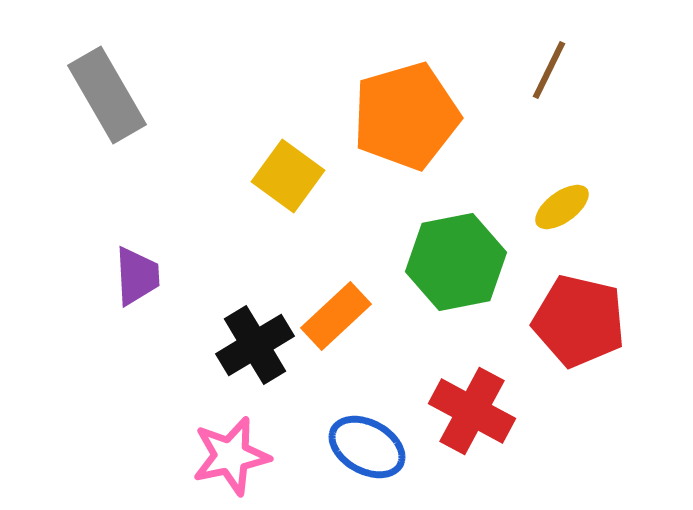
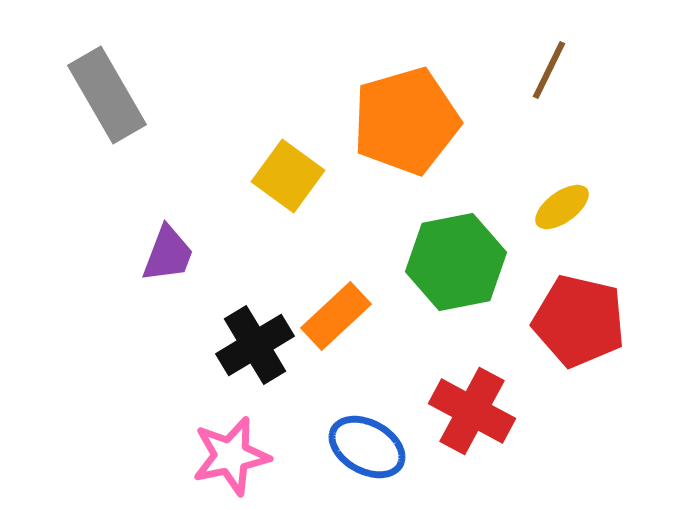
orange pentagon: moved 5 px down
purple trapezoid: moved 31 px right, 22 px up; rotated 24 degrees clockwise
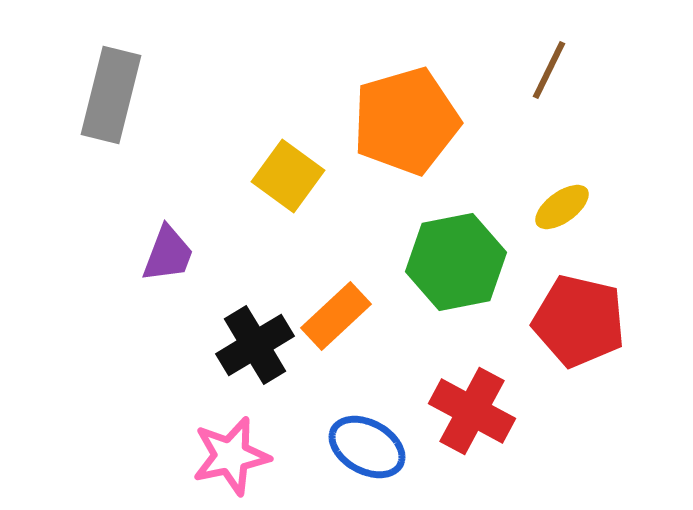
gray rectangle: moved 4 px right; rotated 44 degrees clockwise
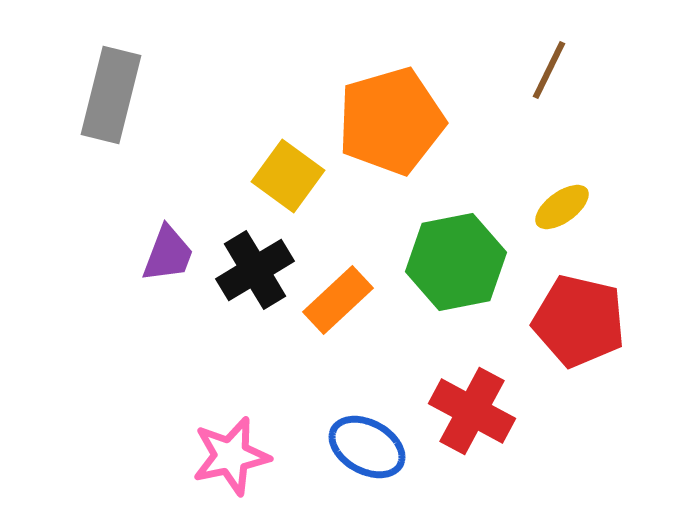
orange pentagon: moved 15 px left
orange rectangle: moved 2 px right, 16 px up
black cross: moved 75 px up
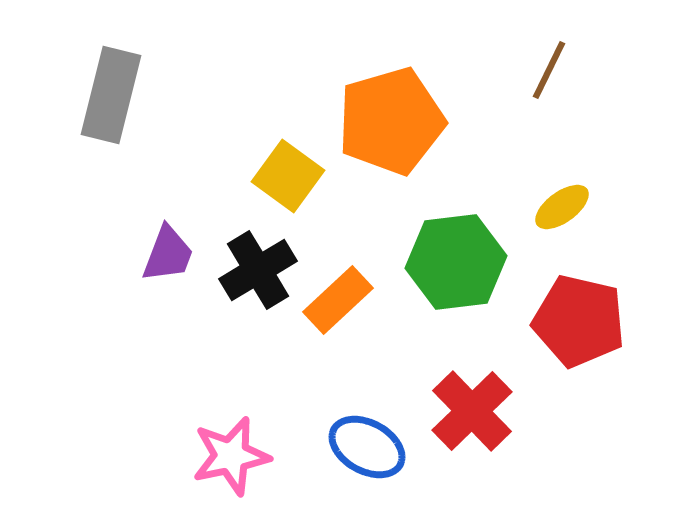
green hexagon: rotated 4 degrees clockwise
black cross: moved 3 px right
red cross: rotated 18 degrees clockwise
